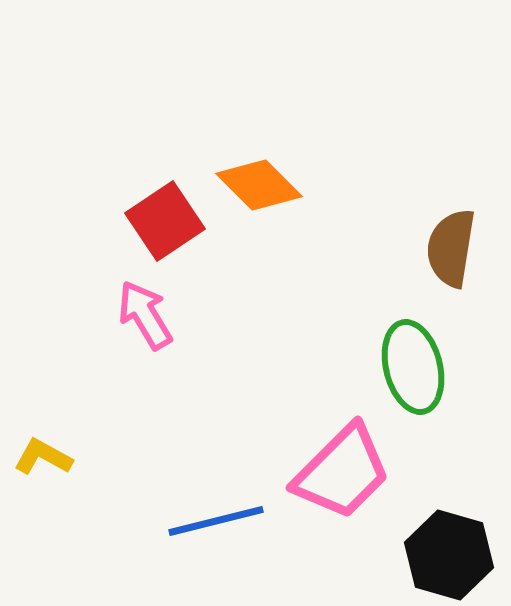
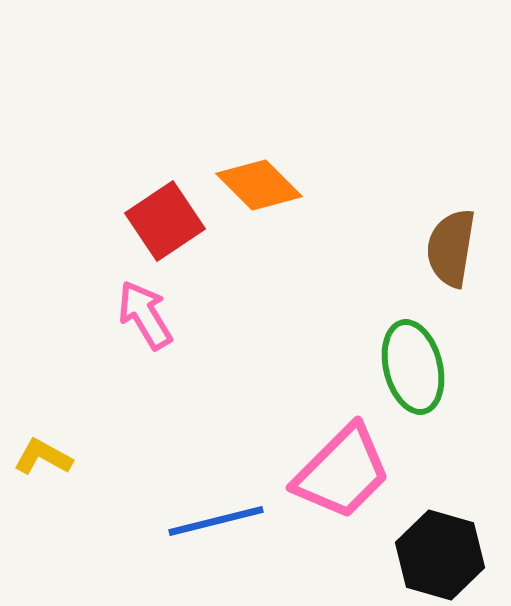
black hexagon: moved 9 px left
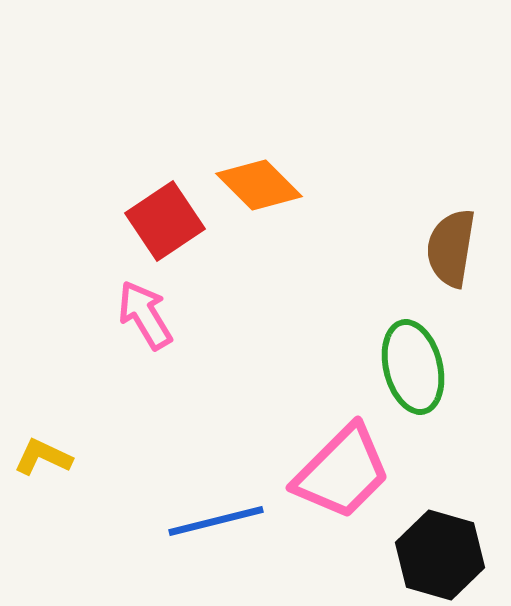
yellow L-shape: rotated 4 degrees counterclockwise
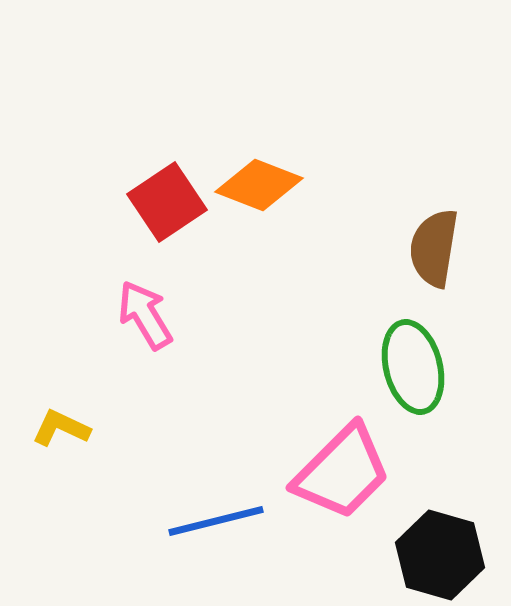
orange diamond: rotated 24 degrees counterclockwise
red square: moved 2 px right, 19 px up
brown semicircle: moved 17 px left
yellow L-shape: moved 18 px right, 29 px up
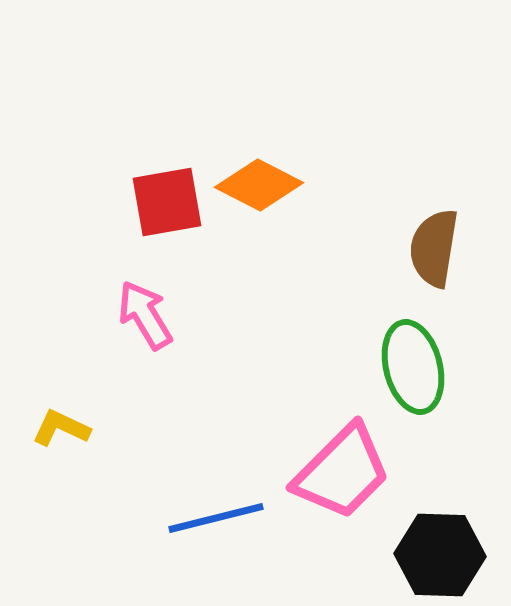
orange diamond: rotated 6 degrees clockwise
red square: rotated 24 degrees clockwise
blue line: moved 3 px up
black hexagon: rotated 14 degrees counterclockwise
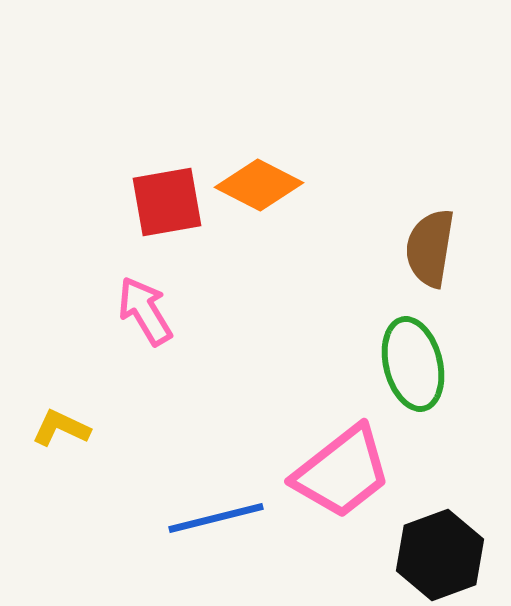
brown semicircle: moved 4 px left
pink arrow: moved 4 px up
green ellipse: moved 3 px up
pink trapezoid: rotated 7 degrees clockwise
black hexagon: rotated 22 degrees counterclockwise
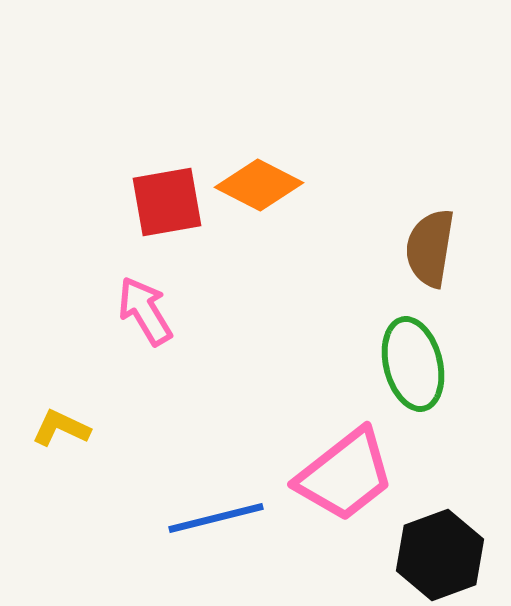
pink trapezoid: moved 3 px right, 3 px down
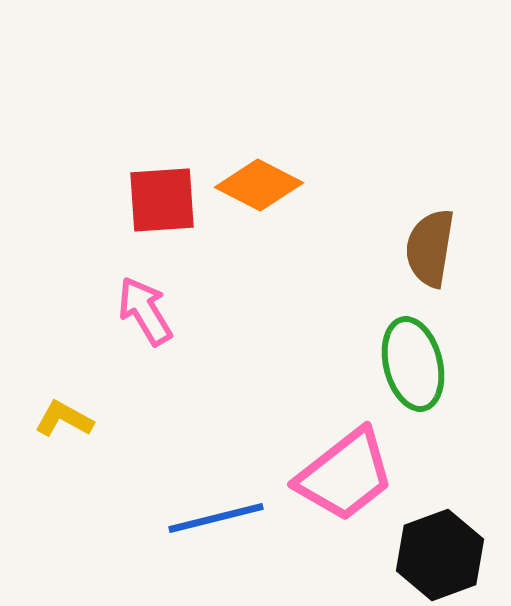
red square: moved 5 px left, 2 px up; rotated 6 degrees clockwise
yellow L-shape: moved 3 px right, 9 px up; rotated 4 degrees clockwise
